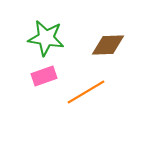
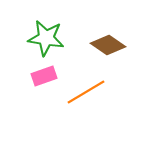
brown diamond: rotated 36 degrees clockwise
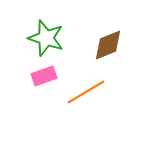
green star: rotated 9 degrees clockwise
brown diamond: rotated 56 degrees counterclockwise
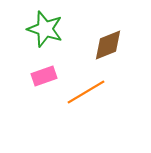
green star: moved 1 px left, 9 px up
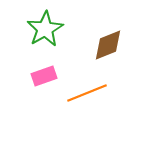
green star: rotated 24 degrees clockwise
orange line: moved 1 px right, 1 px down; rotated 9 degrees clockwise
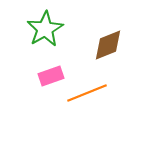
pink rectangle: moved 7 px right
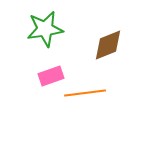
green star: rotated 21 degrees clockwise
orange line: moved 2 px left; rotated 15 degrees clockwise
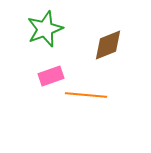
green star: rotated 12 degrees counterclockwise
orange line: moved 1 px right, 2 px down; rotated 12 degrees clockwise
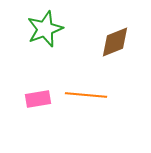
brown diamond: moved 7 px right, 3 px up
pink rectangle: moved 13 px left, 23 px down; rotated 10 degrees clockwise
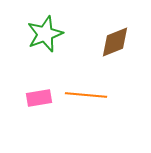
green star: moved 5 px down
pink rectangle: moved 1 px right, 1 px up
